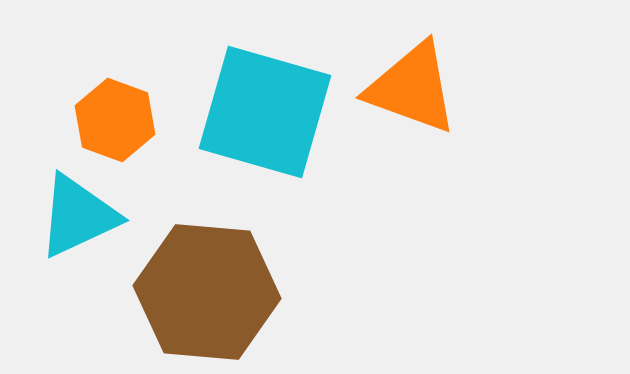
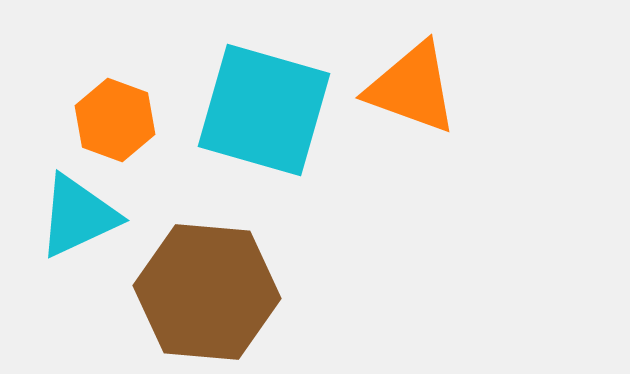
cyan square: moved 1 px left, 2 px up
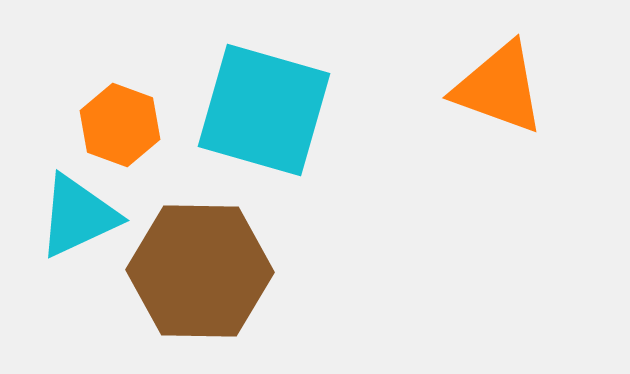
orange triangle: moved 87 px right
orange hexagon: moved 5 px right, 5 px down
brown hexagon: moved 7 px left, 21 px up; rotated 4 degrees counterclockwise
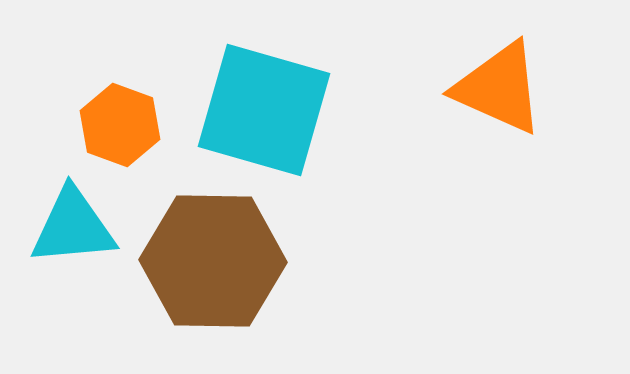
orange triangle: rotated 4 degrees clockwise
cyan triangle: moved 5 px left, 11 px down; rotated 20 degrees clockwise
brown hexagon: moved 13 px right, 10 px up
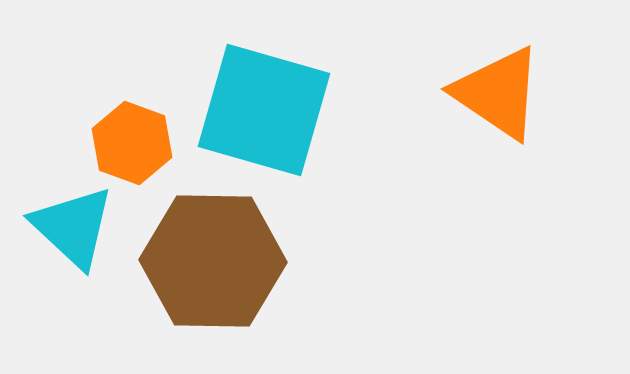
orange triangle: moved 1 px left, 5 px down; rotated 10 degrees clockwise
orange hexagon: moved 12 px right, 18 px down
cyan triangle: rotated 48 degrees clockwise
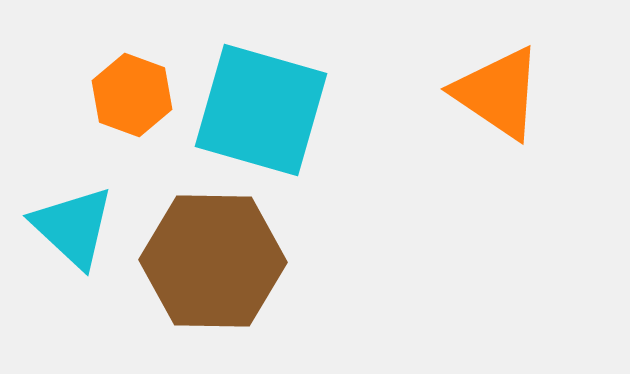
cyan square: moved 3 px left
orange hexagon: moved 48 px up
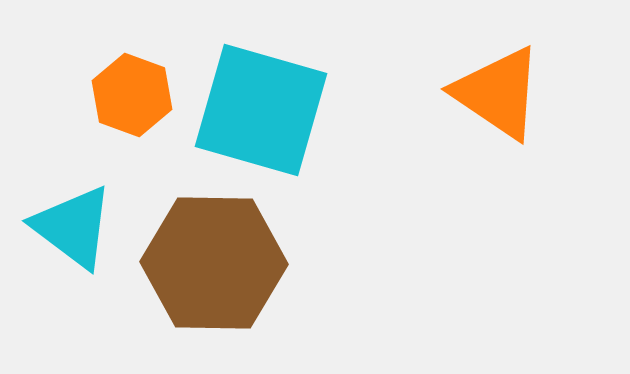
cyan triangle: rotated 6 degrees counterclockwise
brown hexagon: moved 1 px right, 2 px down
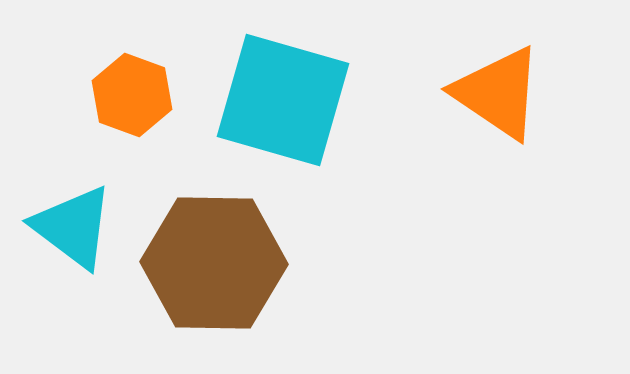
cyan square: moved 22 px right, 10 px up
